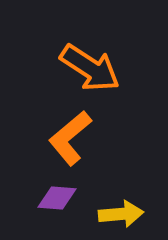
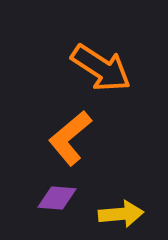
orange arrow: moved 11 px right
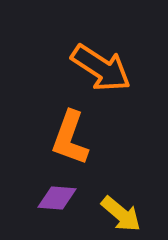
orange L-shape: rotated 30 degrees counterclockwise
yellow arrow: rotated 45 degrees clockwise
